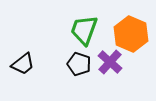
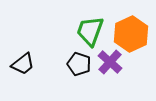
green trapezoid: moved 6 px right, 1 px down
orange hexagon: rotated 12 degrees clockwise
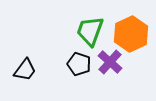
black trapezoid: moved 2 px right, 6 px down; rotated 15 degrees counterclockwise
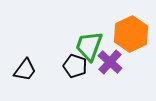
green trapezoid: moved 1 px left, 15 px down
black pentagon: moved 4 px left, 2 px down
